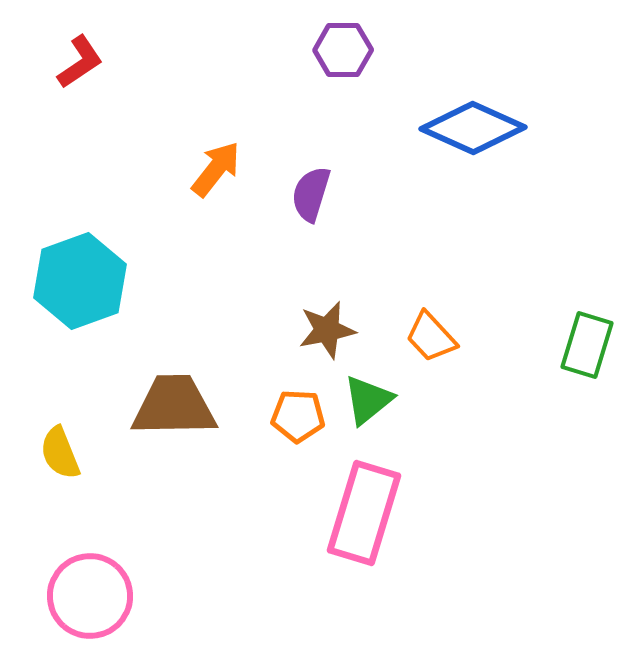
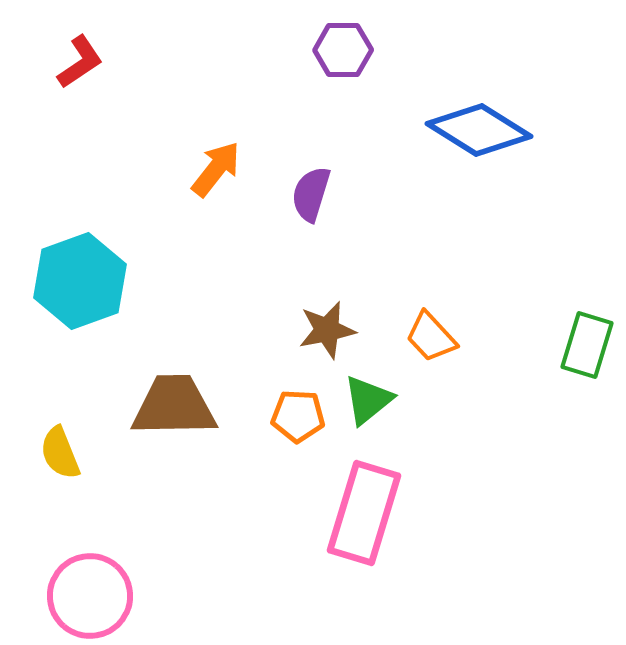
blue diamond: moved 6 px right, 2 px down; rotated 8 degrees clockwise
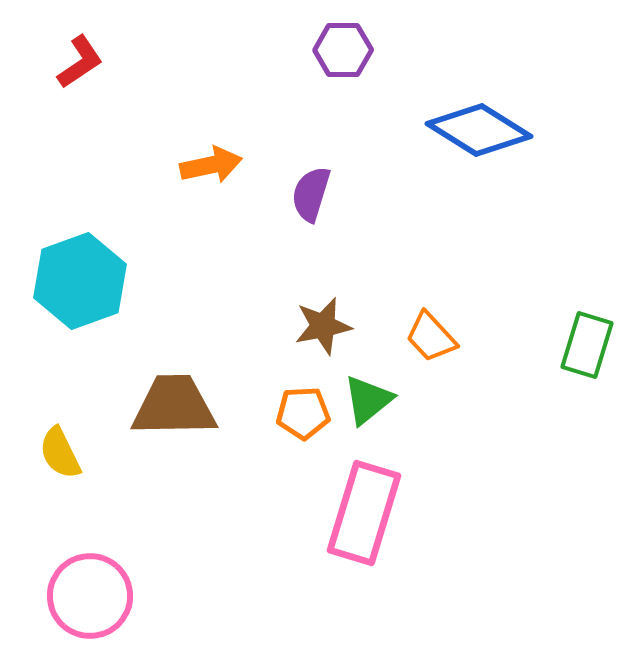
orange arrow: moved 5 px left, 4 px up; rotated 40 degrees clockwise
brown star: moved 4 px left, 4 px up
orange pentagon: moved 5 px right, 3 px up; rotated 6 degrees counterclockwise
yellow semicircle: rotated 4 degrees counterclockwise
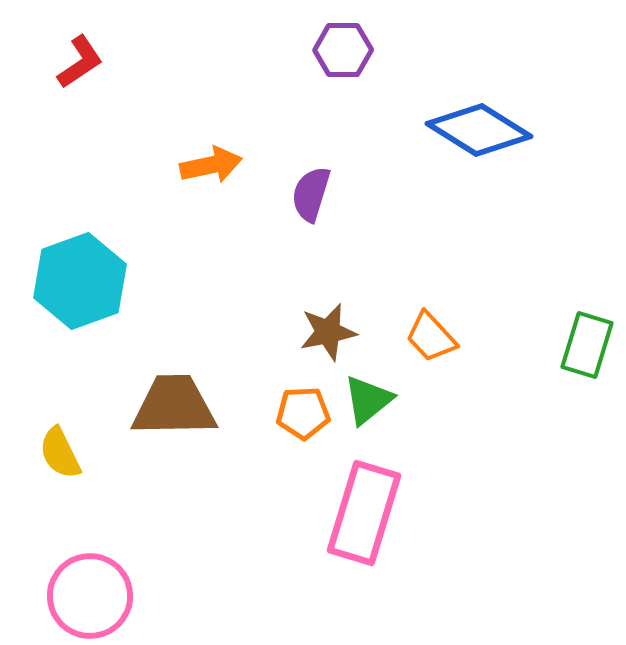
brown star: moved 5 px right, 6 px down
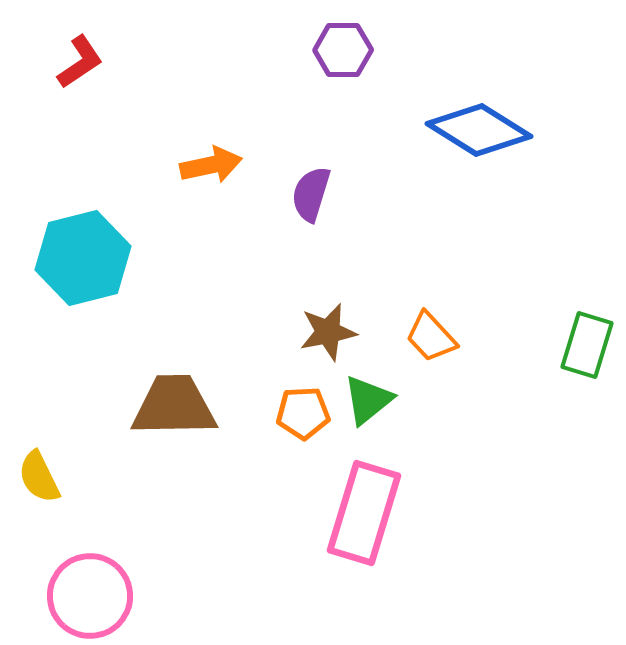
cyan hexagon: moved 3 px right, 23 px up; rotated 6 degrees clockwise
yellow semicircle: moved 21 px left, 24 px down
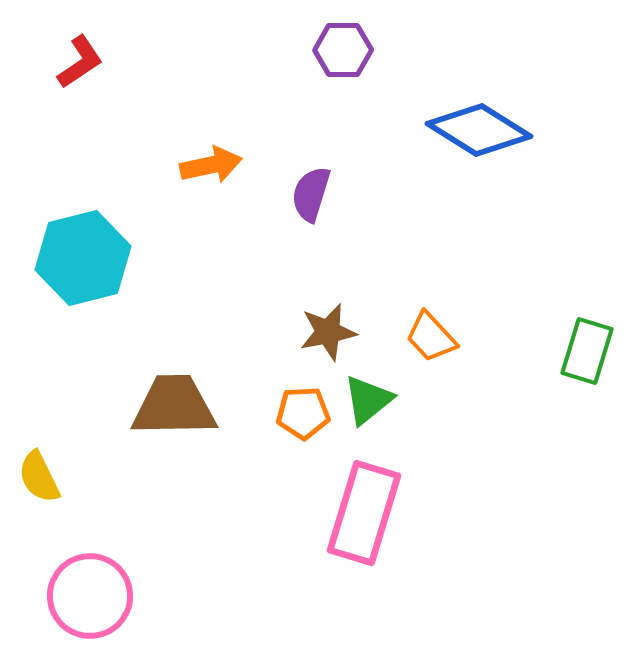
green rectangle: moved 6 px down
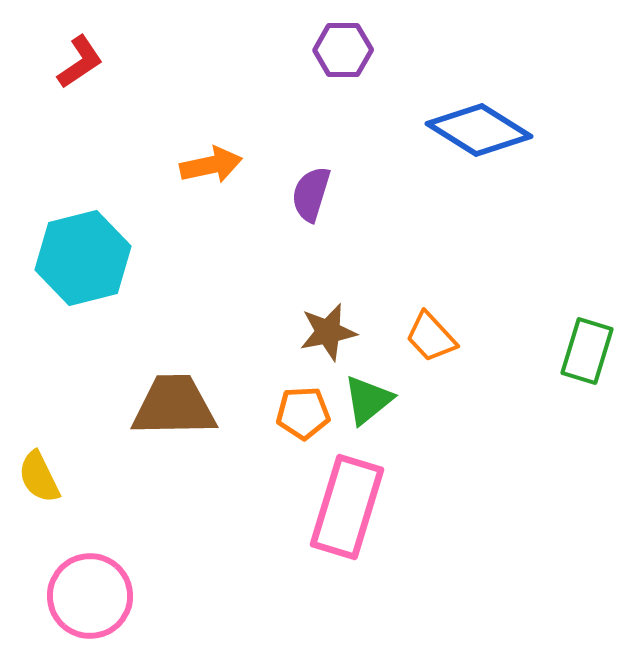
pink rectangle: moved 17 px left, 6 px up
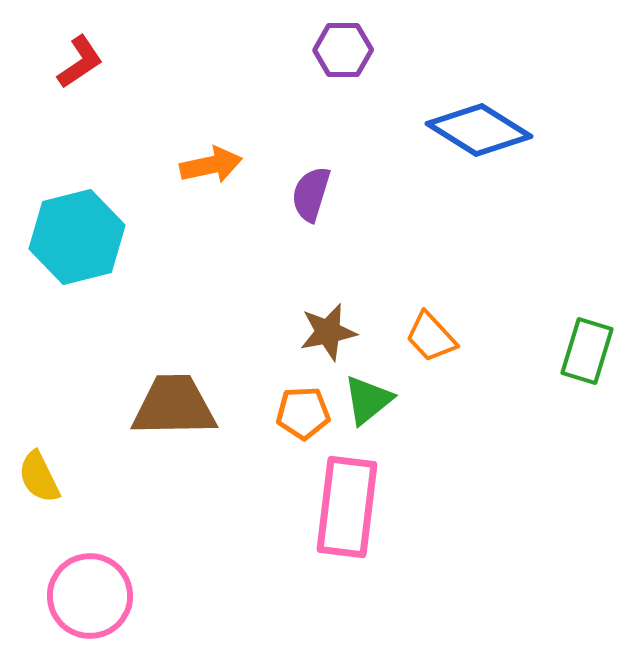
cyan hexagon: moved 6 px left, 21 px up
pink rectangle: rotated 10 degrees counterclockwise
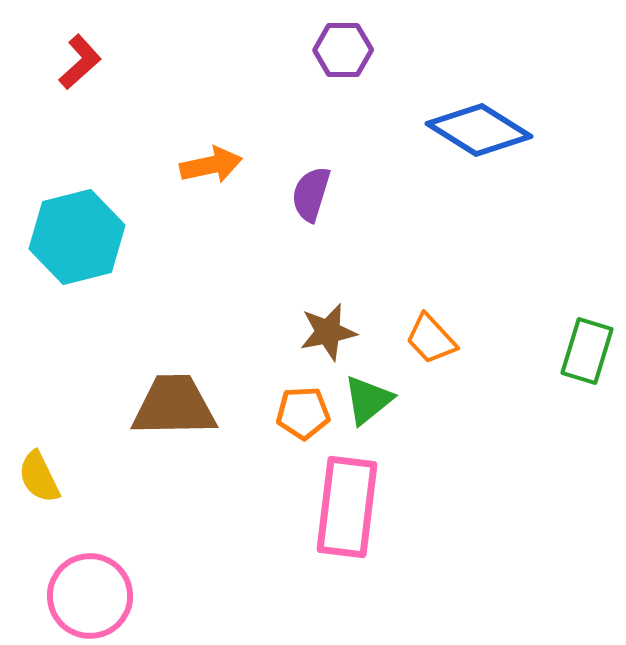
red L-shape: rotated 8 degrees counterclockwise
orange trapezoid: moved 2 px down
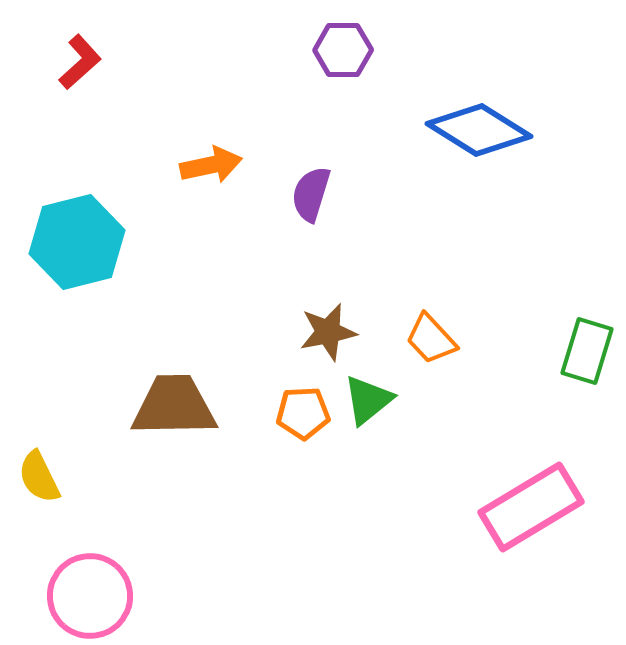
cyan hexagon: moved 5 px down
pink rectangle: moved 184 px right; rotated 52 degrees clockwise
